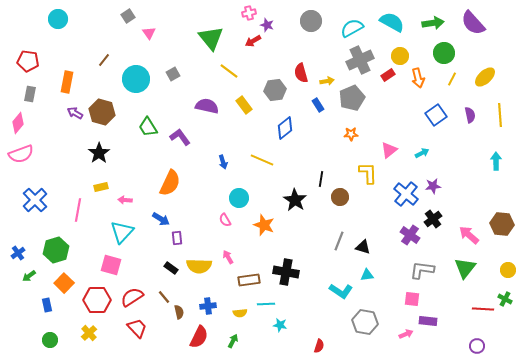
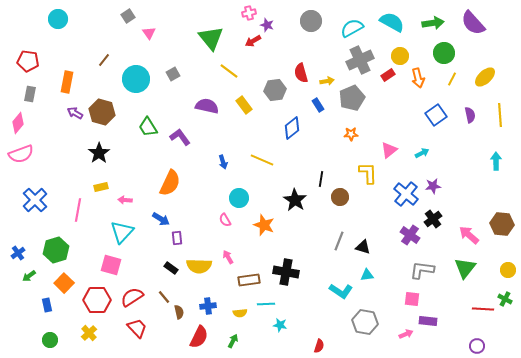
blue diamond at (285, 128): moved 7 px right
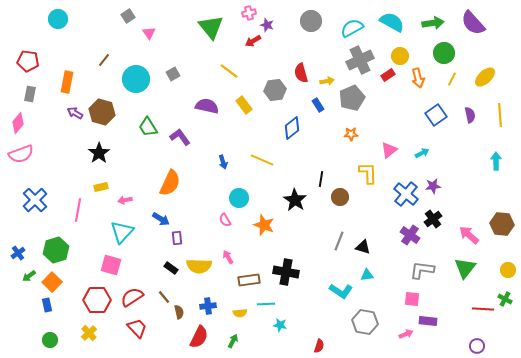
green triangle at (211, 38): moved 11 px up
pink arrow at (125, 200): rotated 16 degrees counterclockwise
orange square at (64, 283): moved 12 px left, 1 px up
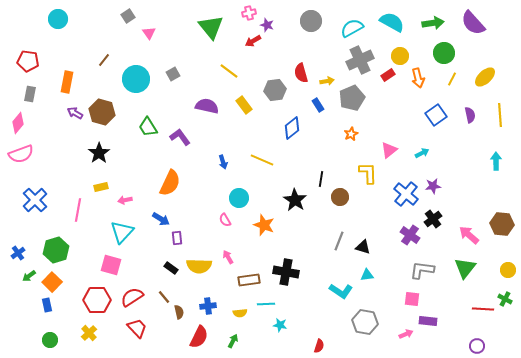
orange star at (351, 134): rotated 24 degrees counterclockwise
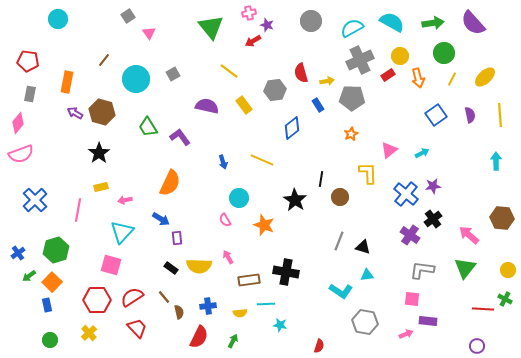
gray pentagon at (352, 98): rotated 25 degrees clockwise
brown hexagon at (502, 224): moved 6 px up
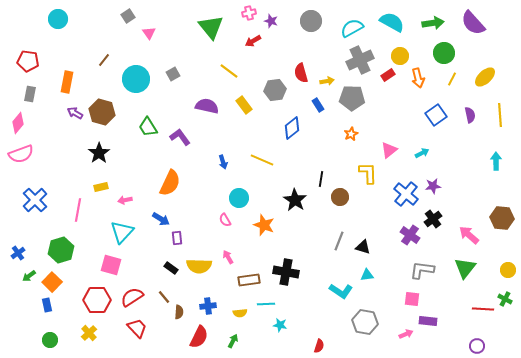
purple star at (267, 25): moved 4 px right, 4 px up
green hexagon at (56, 250): moved 5 px right
brown semicircle at (179, 312): rotated 16 degrees clockwise
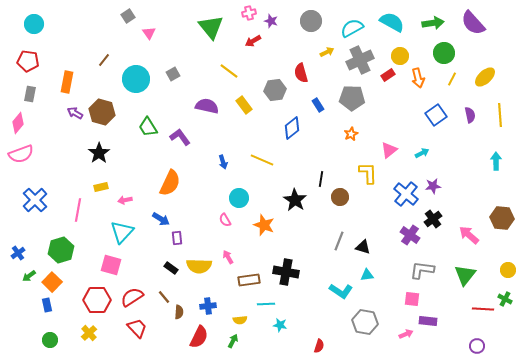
cyan circle at (58, 19): moved 24 px left, 5 px down
yellow arrow at (327, 81): moved 29 px up; rotated 16 degrees counterclockwise
green triangle at (465, 268): moved 7 px down
yellow semicircle at (240, 313): moved 7 px down
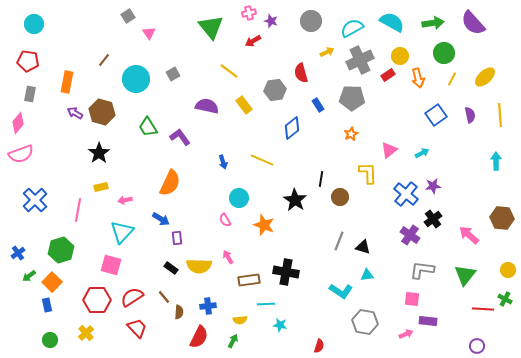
yellow cross at (89, 333): moved 3 px left
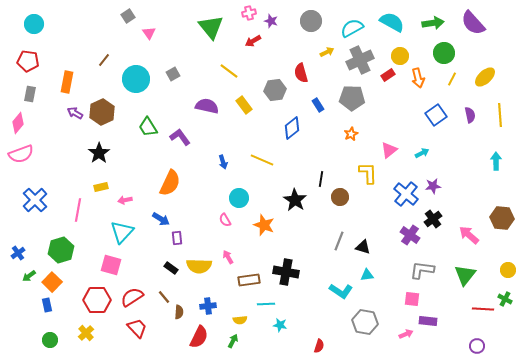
brown hexagon at (102, 112): rotated 20 degrees clockwise
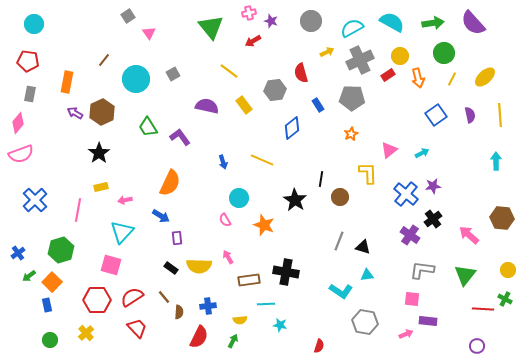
blue arrow at (161, 219): moved 3 px up
